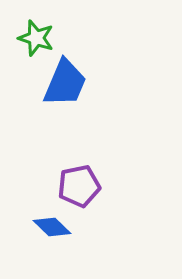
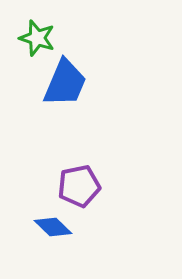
green star: moved 1 px right
blue diamond: moved 1 px right
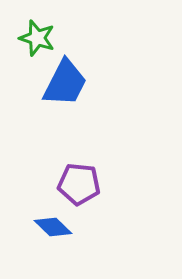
blue trapezoid: rotated 4 degrees clockwise
purple pentagon: moved 2 px up; rotated 18 degrees clockwise
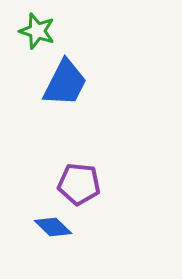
green star: moved 7 px up
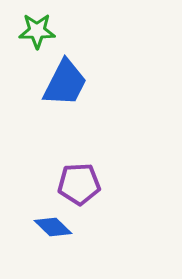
green star: rotated 18 degrees counterclockwise
purple pentagon: rotated 9 degrees counterclockwise
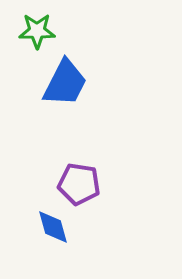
purple pentagon: rotated 12 degrees clockwise
blue diamond: rotated 30 degrees clockwise
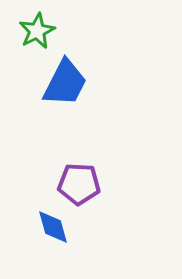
green star: rotated 27 degrees counterclockwise
purple pentagon: rotated 6 degrees counterclockwise
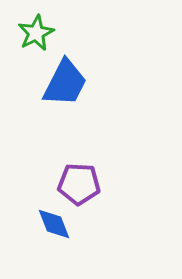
green star: moved 1 px left, 2 px down
blue diamond: moved 1 px right, 3 px up; rotated 6 degrees counterclockwise
